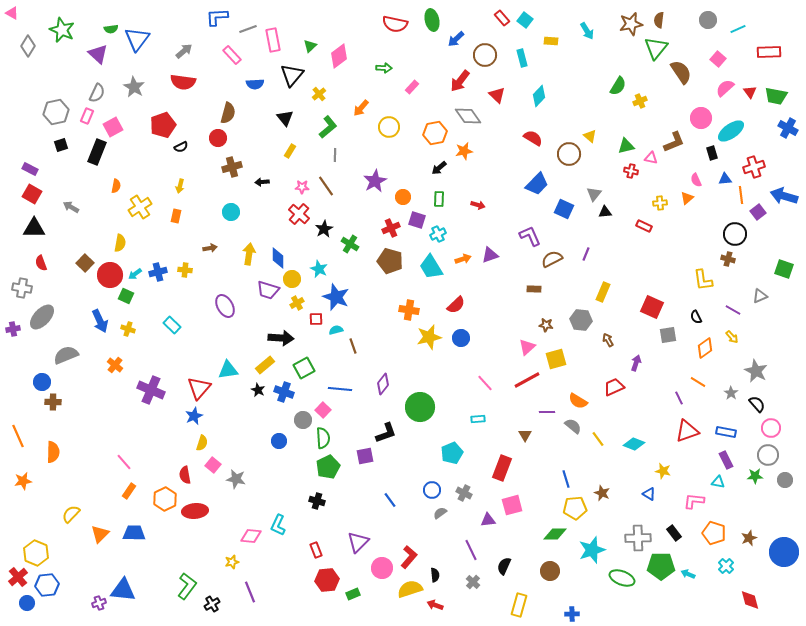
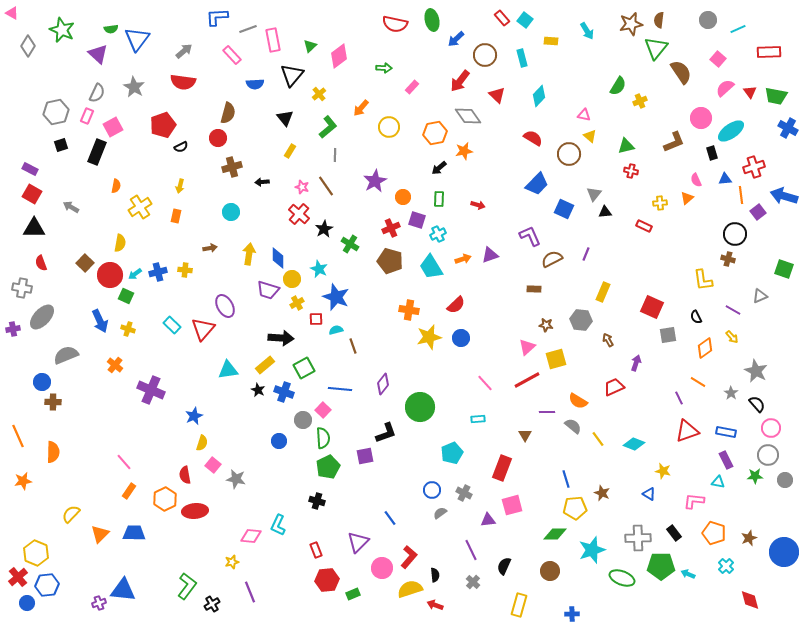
pink triangle at (651, 158): moved 67 px left, 43 px up
pink star at (302, 187): rotated 16 degrees clockwise
red triangle at (199, 388): moved 4 px right, 59 px up
blue line at (390, 500): moved 18 px down
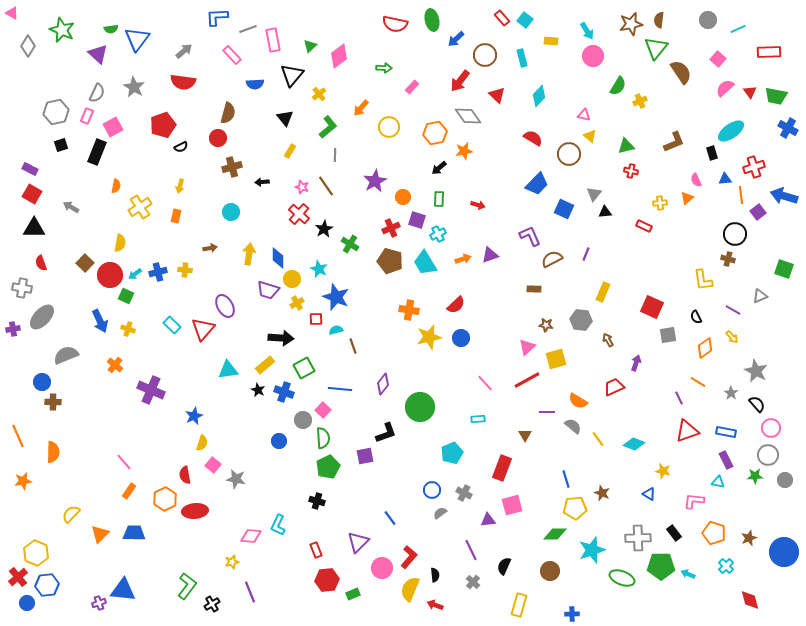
pink circle at (701, 118): moved 108 px left, 62 px up
cyan trapezoid at (431, 267): moved 6 px left, 4 px up
yellow semicircle at (410, 589): rotated 50 degrees counterclockwise
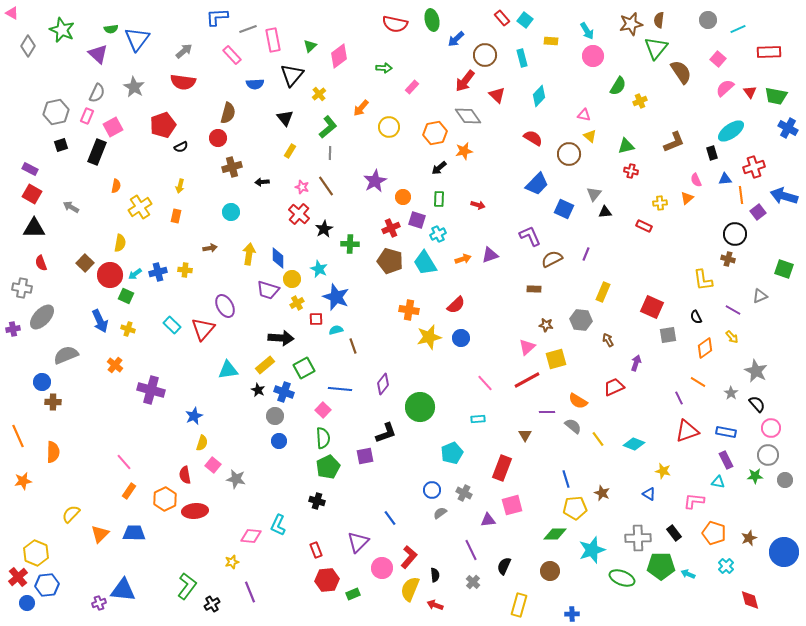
red arrow at (460, 81): moved 5 px right
gray line at (335, 155): moved 5 px left, 2 px up
green cross at (350, 244): rotated 30 degrees counterclockwise
purple cross at (151, 390): rotated 8 degrees counterclockwise
gray circle at (303, 420): moved 28 px left, 4 px up
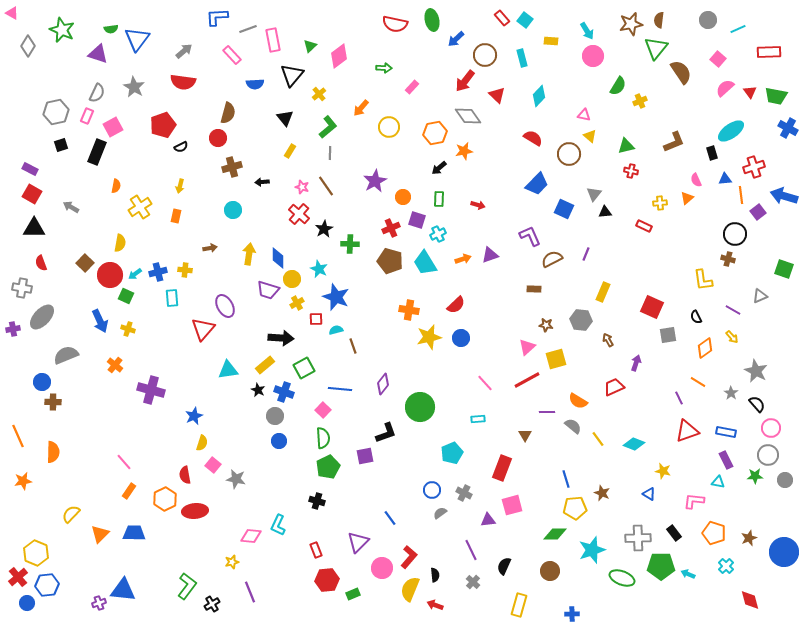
purple triangle at (98, 54): rotated 25 degrees counterclockwise
cyan circle at (231, 212): moved 2 px right, 2 px up
cyan rectangle at (172, 325): moved 27 px up; rotated 42 degrees clockwise
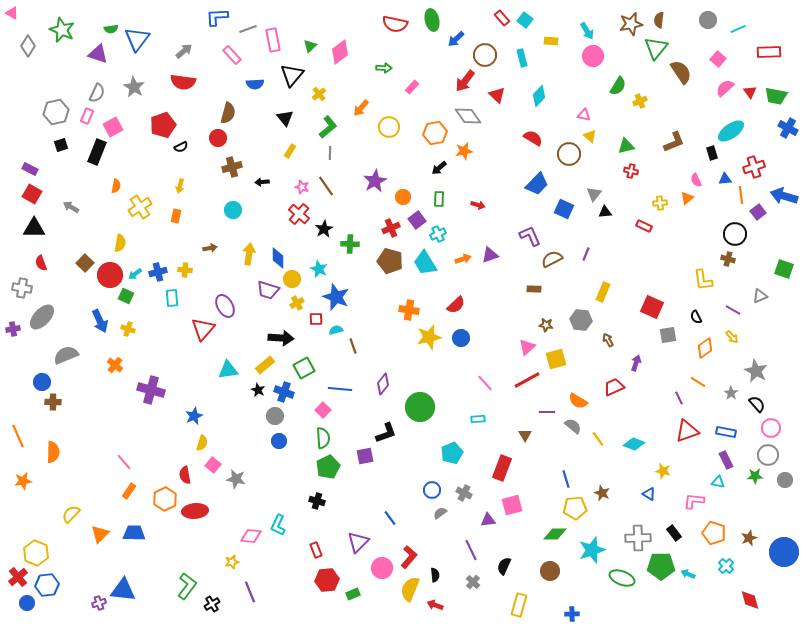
pink diamond at (339, 56): moved 1 px right, 4 px up
purple square at (417, 220): rotated 36 degrees clockwise
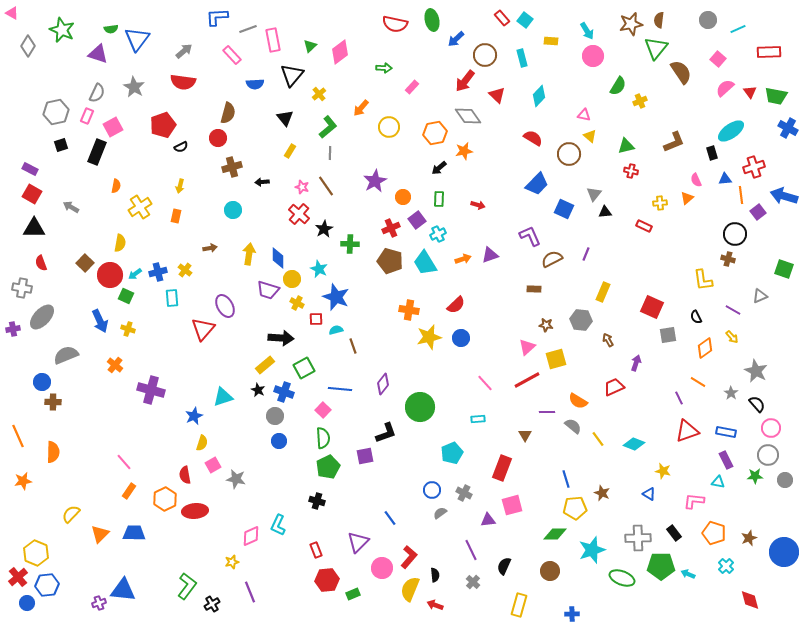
yellow cross at (185, 270): rotated 32 degrees clockwise
yellow cross at (297, 303): rotated 32 degrees counterclockwise
cyan triangle at (228, 370): moved 5 px left, 27 px down; rotated 10 degrees counterclockwise
pink square at (213, 465): rotated 21 degrees clockwise
pink diamond at (251, 536): rotated 30 degrees counterclockwise
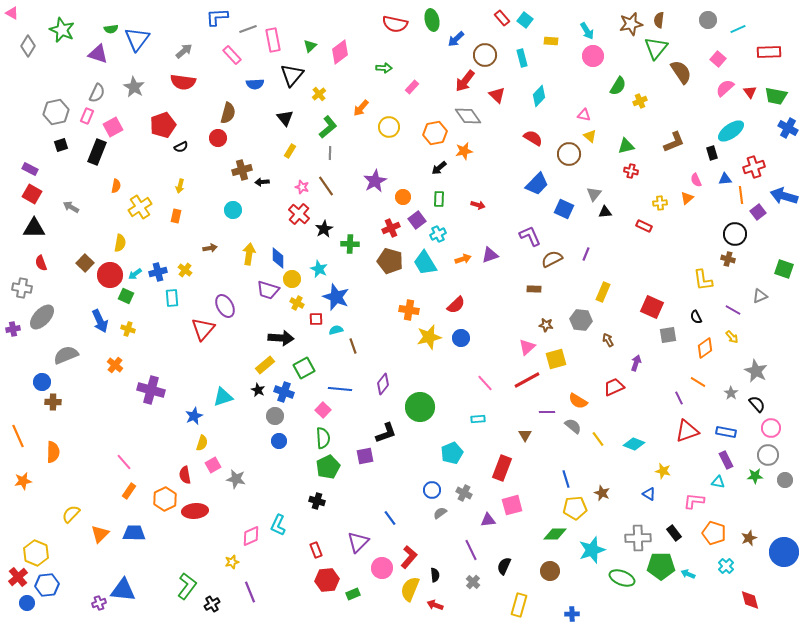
brown cross at (232, 167): moved 10 px right, 3 px down
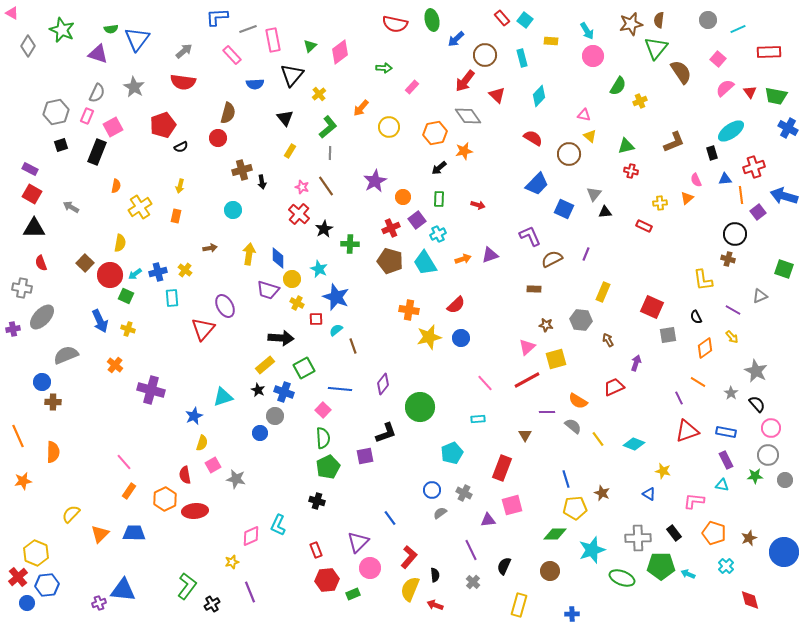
black arrow at (262, 182): rotated 96 degrees counterclockwise
cyan semicircle at (336, 330): rotated 24 degrees counterclockwise
blue circle at (279, 441): moved 19 px left, 8 px up
cyan triangle at (718, 482): moved 4 px right, 3 px down
pink circle at (382, 568): moved 12 px left
